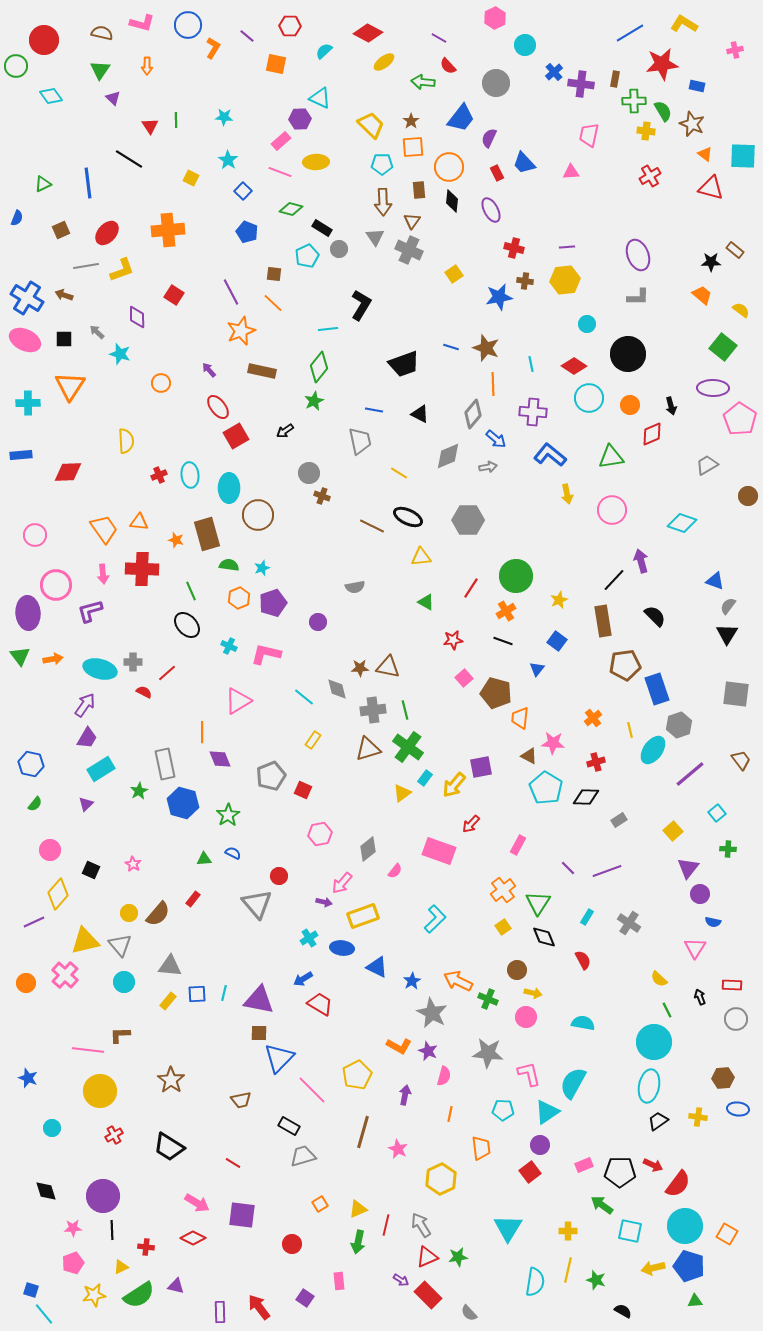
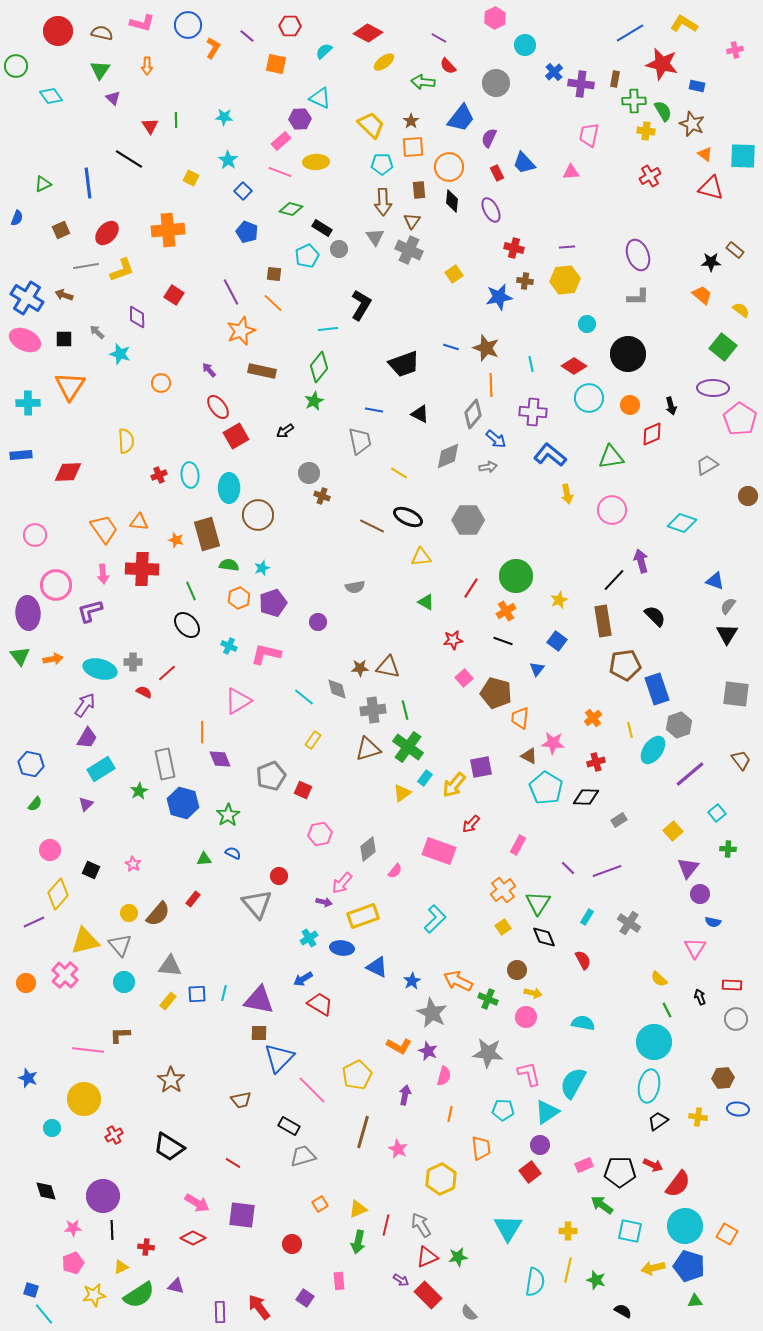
red circle at (44, 40): moved 14 px right, 9 px up
red star at (662, 64): rotated 20 degrees clockwise
orange line at (493, 384): moved 2 px left, 1 px down
yellow circle at (100, 1091): moved 16 px left, 8 px down
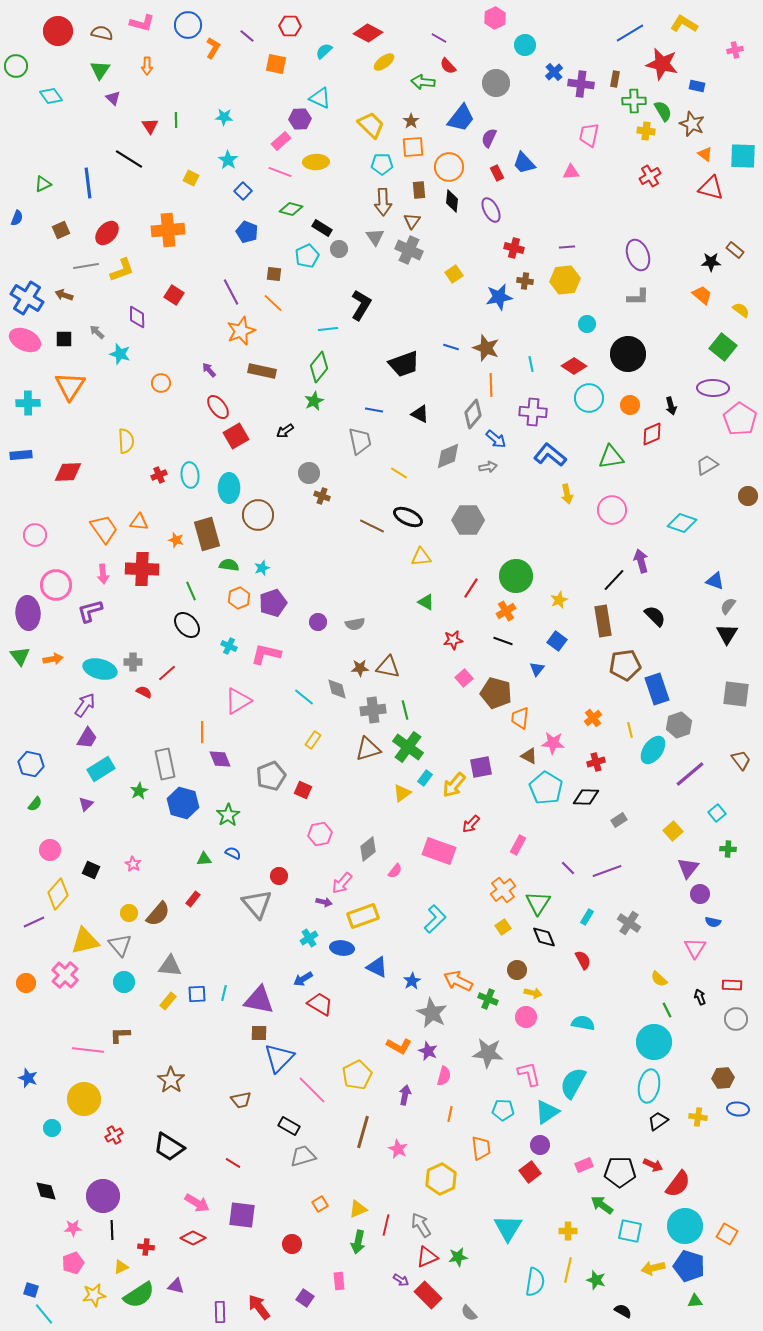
gray semicircle at (355, 587): moved 37 px down
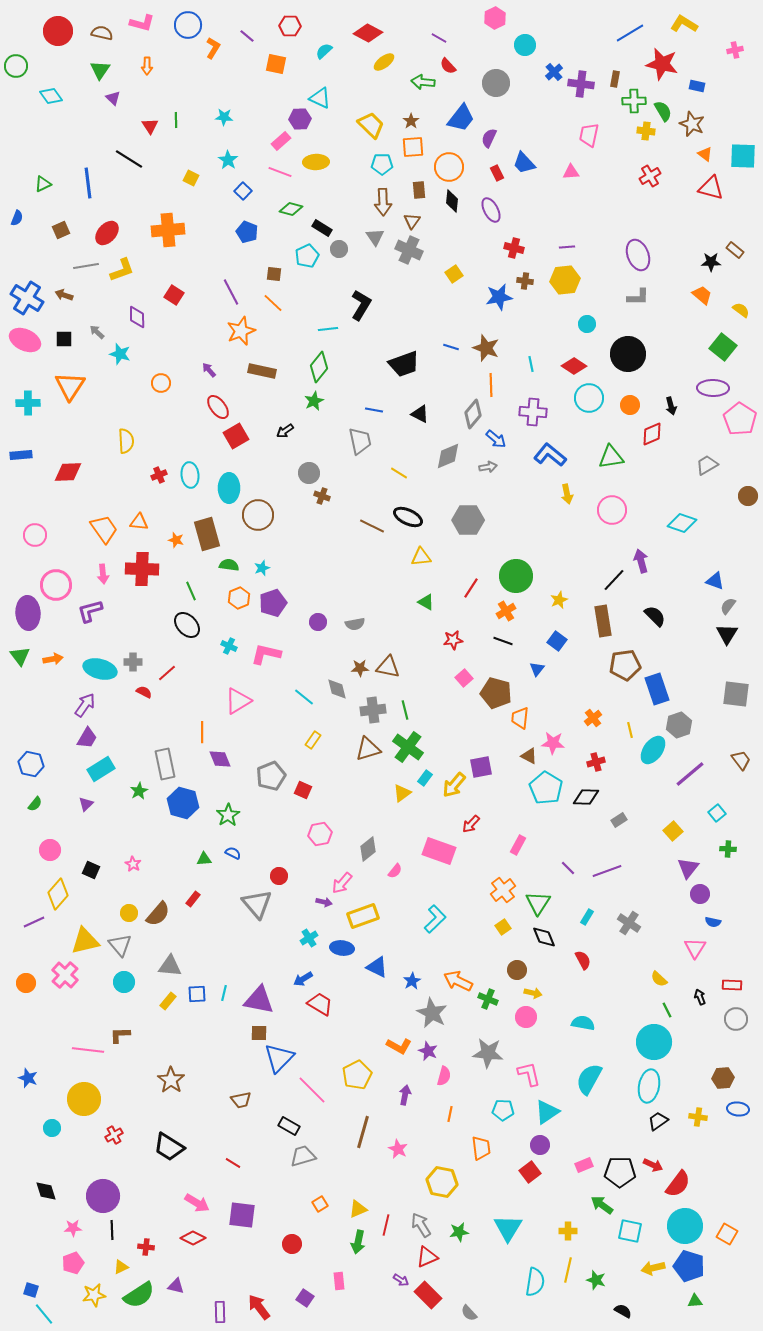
cyan semicircle at (573, 1083): moved 16 px right, 4 px up
yellow hexagon at (441, 1179): moved 1 px right, 3 px down; rotated 24 degrees counterclockwise
green star at (458, 1257): moved 1 px right, 25 px up
